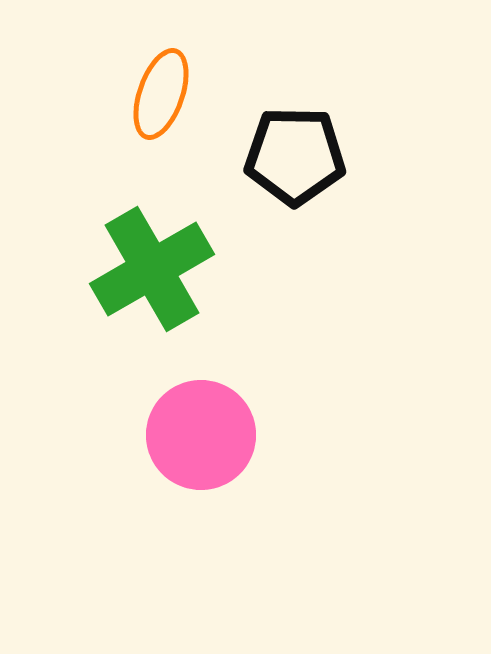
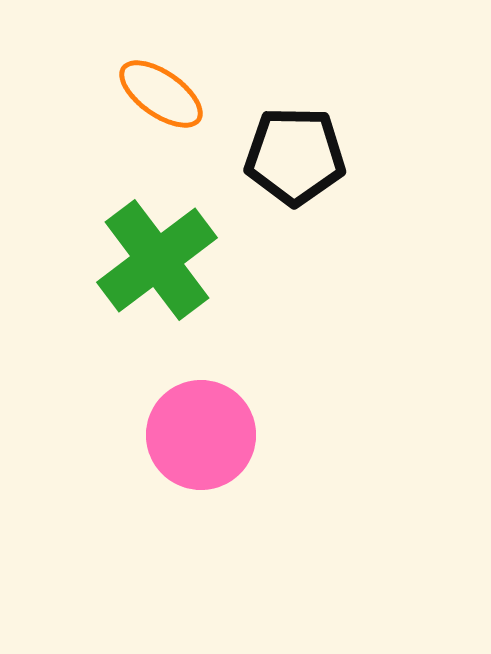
orange ellipse: rotated 74 degrees counterclockwise
green cross: moved 5 px right, 9 px up; rotated 7 degrees counterclockwise
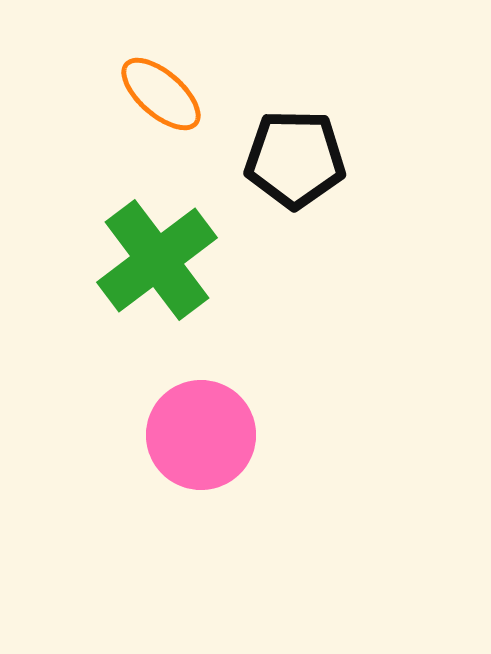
orange ellipse: rotated 6 degrees clockwise
black pentagon: moved 3 px down
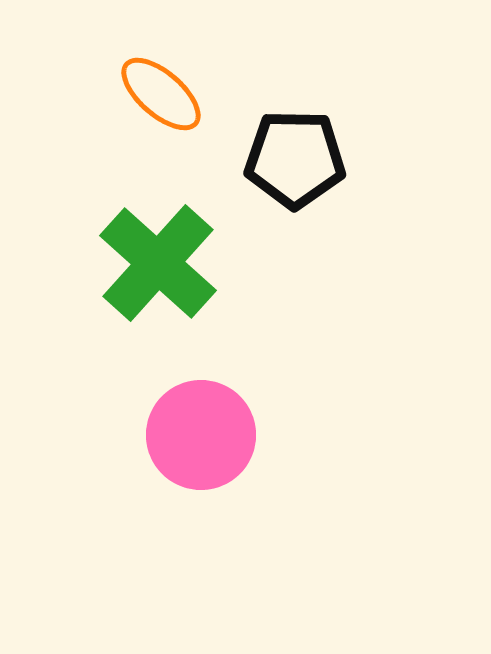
green cross: moved 1 px right, 3 px down; rotated 11 degrees counterclockwise
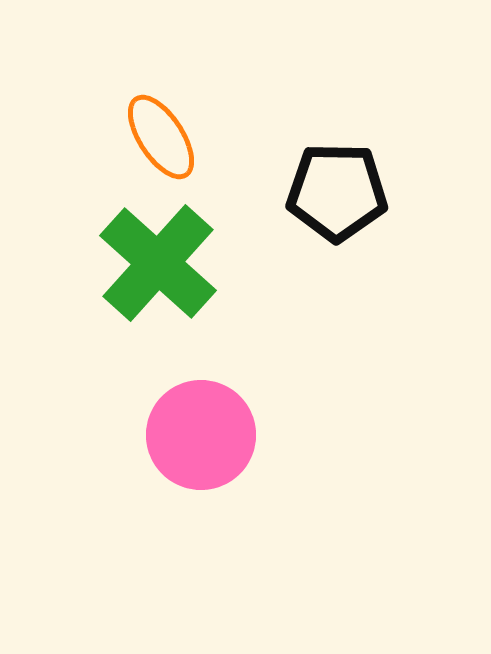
orange ellipse: moved 43 px down; rotated 16 degrees clockwise
black pentagon: moved 42 px right, 33 px down
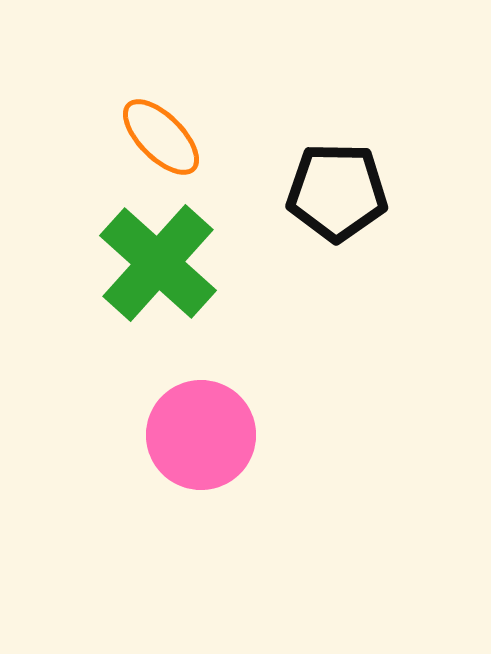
orange ellipse: rotated 12 degrees counterclockwise
